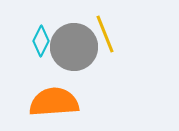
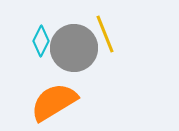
gray circle: moved 1 px down
orange semicircle: rotated 27 degrees counterclockwise
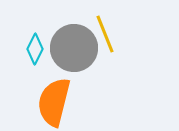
cyan diamond: moved 6 px left, 8 px down
orange semicircle: rotated 45 degrees counterclockwise
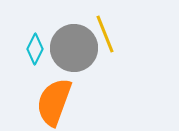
orange semicircle: rotated 6 degrees clockwise
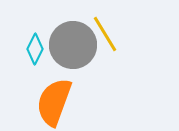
yellow line: rotated 9 degrees counterclockwise
gray circle: moved 1 px left, 3 px up
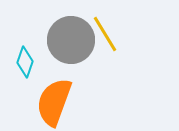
gray circle: moved 2 px left, 5 px up
cyan diamond: moved 10 px left, 13 px down; rotated 8 degrees counterclockwise
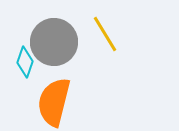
gray circle: moved 17 px left, 2 px down
orange semicircle: rotated 6 degrees counterclockwise
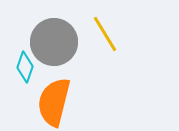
cyan diamond: moved 5 px down
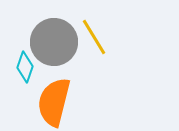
yellow line: moved 11 px left, 3 px down
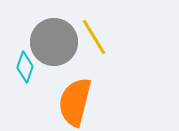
orange semicircle: moved 21 px right
